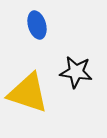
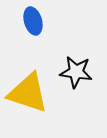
blue ellipse: moved 4 px left, 4 px up
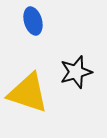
black star: rotated 24 degrees counterclockwise
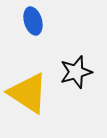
yellow triangle: rotated 15 degrees clockwise
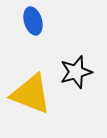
yellow triangle: moved 3 px right, 1 px down; rotated 12 degrees counterclockwise
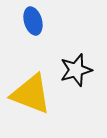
black star: moved 2 px up
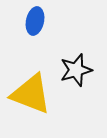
blue ellipse: moved 2 px right; rotated 28 degrees clockwise
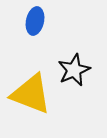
black star: moved 2 px left; rotated 8 degrees counterclockwise
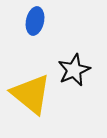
yellow triangle: rotated 18 degrees clockwise
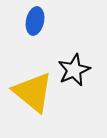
yellow triangle: moved 2 px right, 2 px up
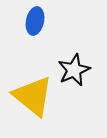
yellow triangle: moved 4 px down
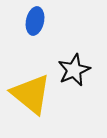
yellow triangle: moved 2 px left, 2 px up
